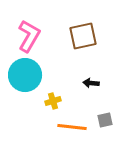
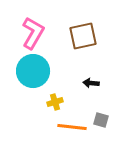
pink L-shape: moved 4 px right, 3 px up
cyan circle: moved 8 px right, 4 px up
yellow cross: moved 2 px right, 1 px down
gray square: moved 4 px left; rotated 28 degrees clockwise
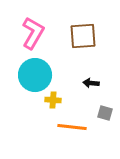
brown square: rotated 8 degrees clockwise
cyan circle: moved 2 px right, 4 px down
yellow cross: moved 2 px left, 2 px up; rotated 21 degrees clockwise
gray square: moved 4 px right, 7 px up
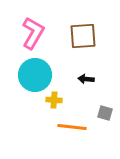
black arrow: moved 5 px left, 4 px up
yellow cross: moved 1 px right
